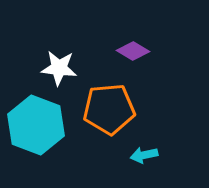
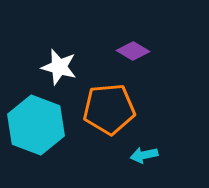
white star: moved 1 px up; rotated 9 degrees clockwise
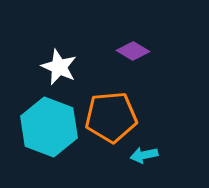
white star: rotated 9 degrees clockwise
orange pentagon: moved 2 px right, 8 px down
cyan hexagon: moved 13 px right, 2 px down
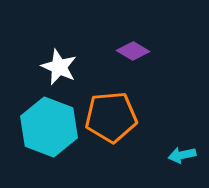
cyan arrow: moved 38 px right
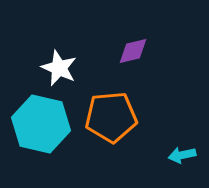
purple diamond: rotated 44 degrees counterclockwise
white star: moved 1 px down
cyan hexagon: moved 8 px left, 3 px up; rotated 8 degrees counterclockwise
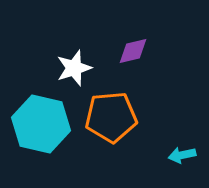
white star: moved 15 px right; rotated 30 degrees clockwise
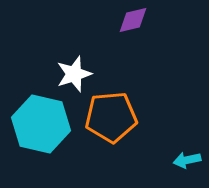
purple diamond: moved 31 px up
white star: moved 6 px down
cyan arrow: moved 5 px right, 5 px down
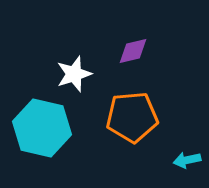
purple diamond: moved 31 px down
orange pentagon: moved 21 px right
cyan hexagon: moved 1 px right, 4 px down
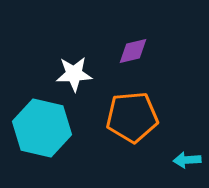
white star: rotated 15 degrees clockwise
cyan arrow: rotated 8 degrees clockwise
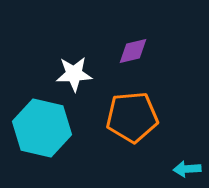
cyan arrow: moved 9 px down
